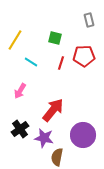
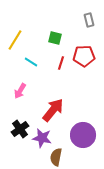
purple star: moved 2 px left
brown semicircle: moved 1 px left
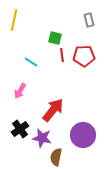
yellow line: moved 1 px left, 20 px up; rotated 20 degrees counterclockwise
red line: moved 1 px right, 8 px up; rotated 24 degrees counterclockwise
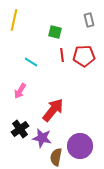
green square: moved 6 px up
purple circle: moved 3 px left, 11 px down
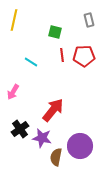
pink arrow: moved 7 px left, 1 px down
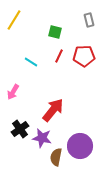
yellow line: rotated 20 degrees clockwise
red line: moved 3 px left, 1 px down; rotated 32 degrees clockwise
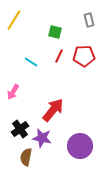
brown semicircle: moved 30 px left
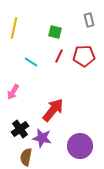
yellow line: moved 8 px down; rotated 20 degrees counterclockwise
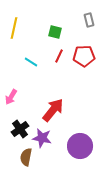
pink arrow: moved 2 px left, 5 px down
